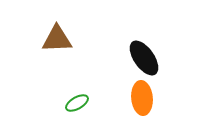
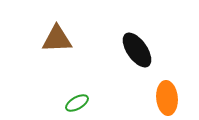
black ellipse: moved 7 px left, 8 px up
orange ellipse: moved 25 px right
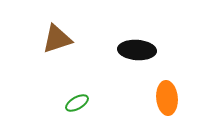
brown triangle: rotated 16 degrees counterclockwise
black ellipse: rotated 51 degrees counterclockwise
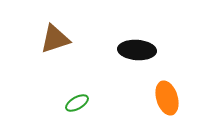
brown triangle: moved 2 px left
orange ellipse: rotated 12 degrees counterclockwise
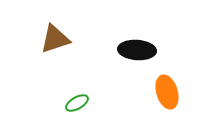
orange ellipse: moved 6 px up
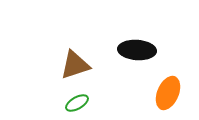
brown triangle: moved 20 px right, 26 px down
orange ellipse: moved 1 px right, 1 px down; rotated 40 degrees clockwise
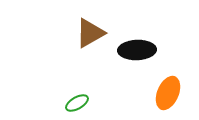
black ellipse: rotated 6 degrees counterclockwise
brown triangle: moved 15 px right, 32 px up; rotated 12 degrees counterclockwise
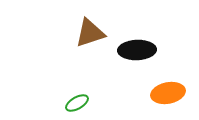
brown triangle: rotated 12 degrees clockwise
orange ellipse: rotated 56 degrees clockwise
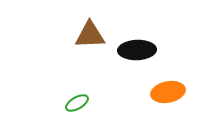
brown triangle: moved 2 px down; rotated 16 degrees clockwise
orange ellipse: moved 1 px up
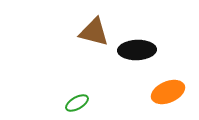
brown triangle: moved 4 px right, 3 px up; rotated 16 degrees clockwise
orange ellipse: rotated 12 degrees counterclockwise
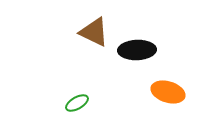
brown triangle: rotated 12 degrees clockwise
orange ellipse: rotated 40 degrees clockwise
